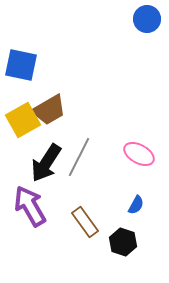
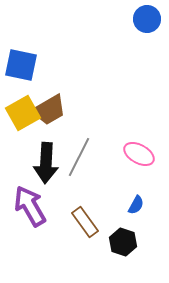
yellow square: moved 7 px up
black arrow: rotated 30 degrees counterclockwise
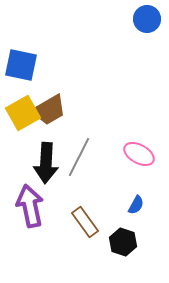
purple arrow: rotated 18 degrees clockwise
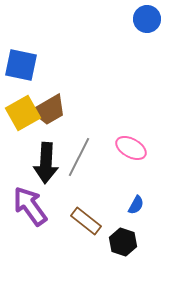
pink ellipse: moved 8 px left, 6 px up
purple arrow: rotated 24 degrees counterclockwise
brown rectangle: moved 1 px right, 1 px up; rotated 16 degrees counterclockwise
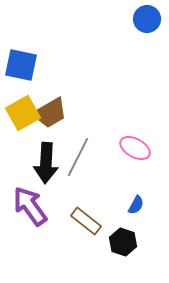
brown trapezoid: moved 1 px right, 3 px down
pink ellipse: moved 4 px right
gray line: moved 1 px left
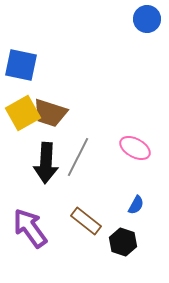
brown trapezoid: rotated 48 degrees clockwise
purple arrow: moved 22 px down
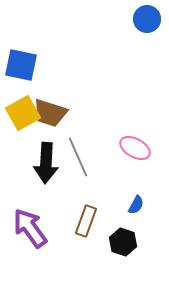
gray line: rotated 51 degrees counterclockwise
brown rectangle: rotated 72 degrees clockwise
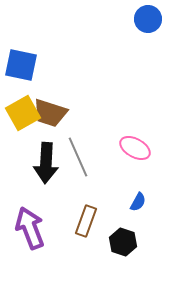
blue circle: moved 1 px right
blue semicircle: moved 2 px right, 3 px up
purple arrow: rotated 15 degrees clockwise
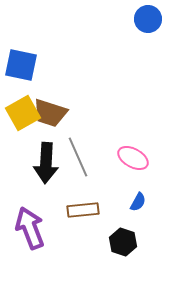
pink ellipse: moved 2 px left, 10 px down
brown rectangle: moved 3 px left, 11 px up; rotated 64 degrees clockwise
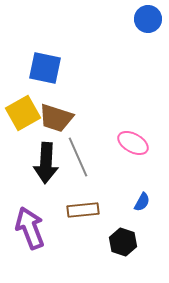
blue square: moved 24 px right, 3 px down
brown trapezoid: moved 6 px right, 5 px down
pink ellipse: moved 15 px up
blue semicircle: moved 4 px right
